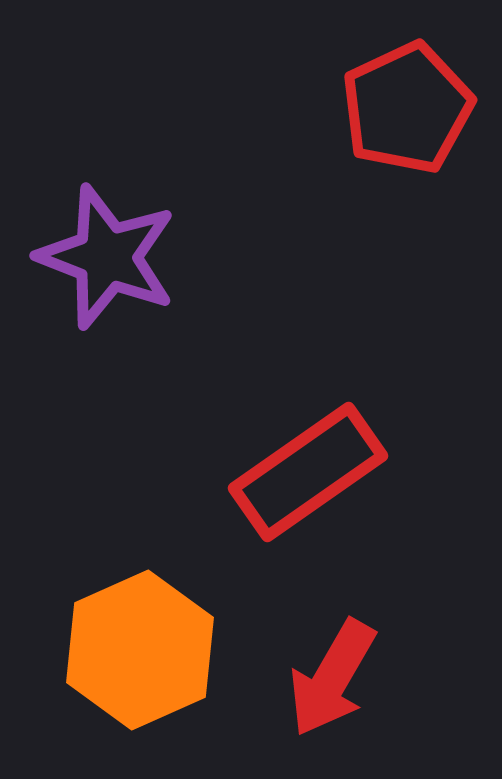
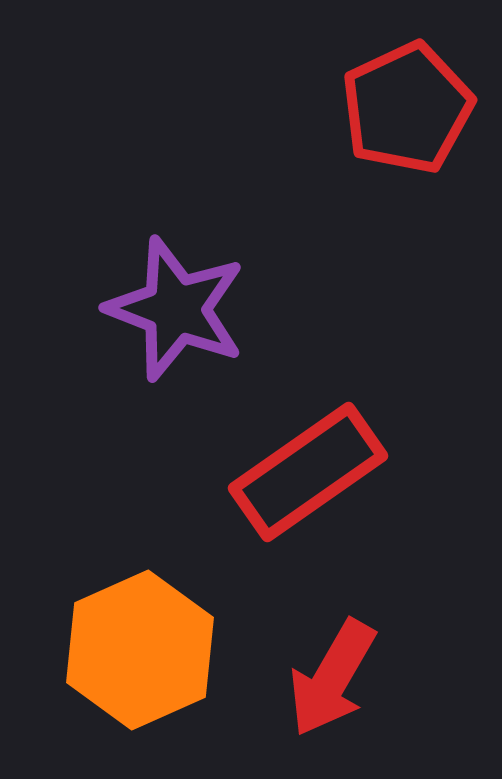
purple star: moved 69 px right, 52 px down
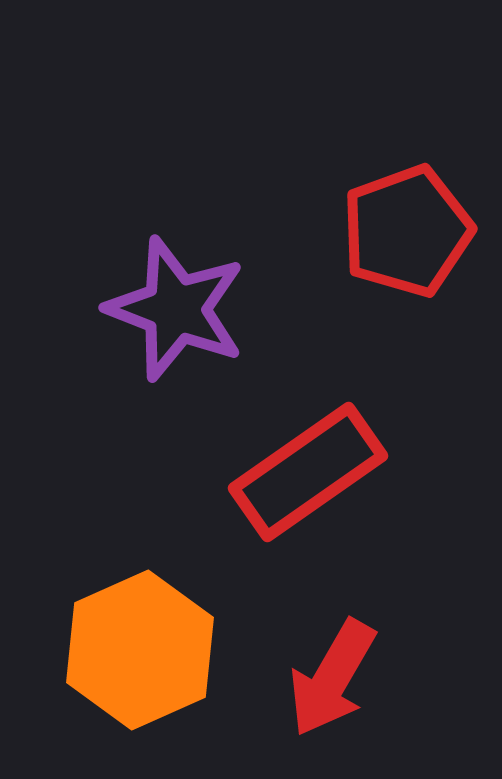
red pentagon: moved 123 px down; rotated 5 degrees clockwise
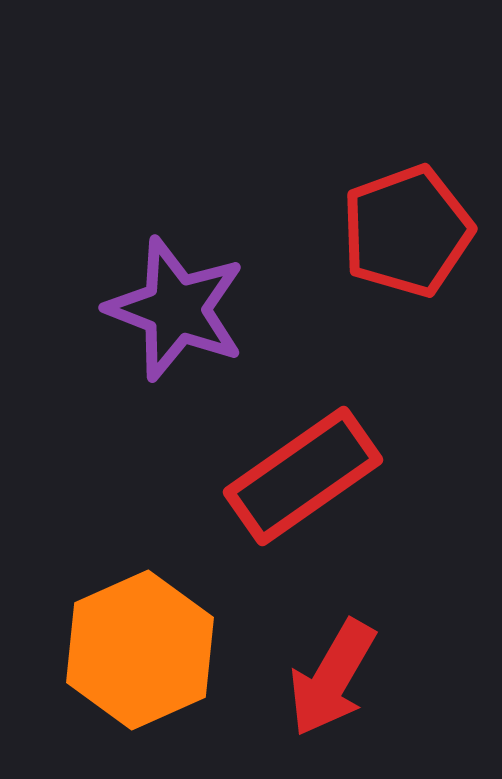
red rectangle: moved 5 px left, 4 px down
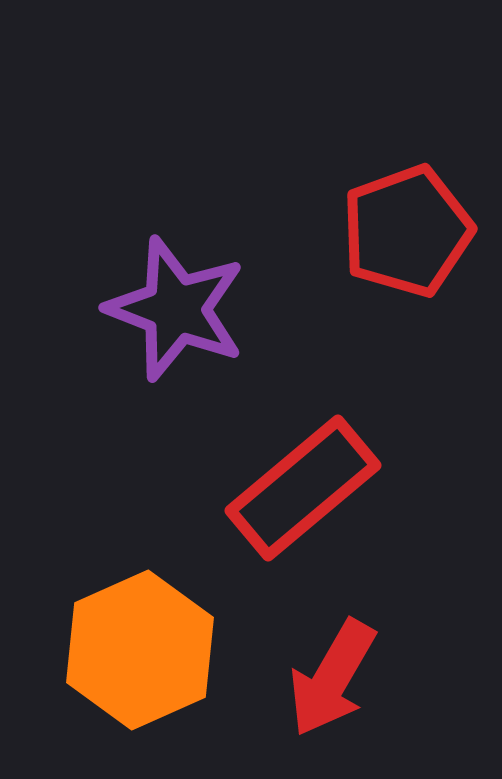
red rectangle: moved 12 px down; rotated 5 degrees counterclockwise
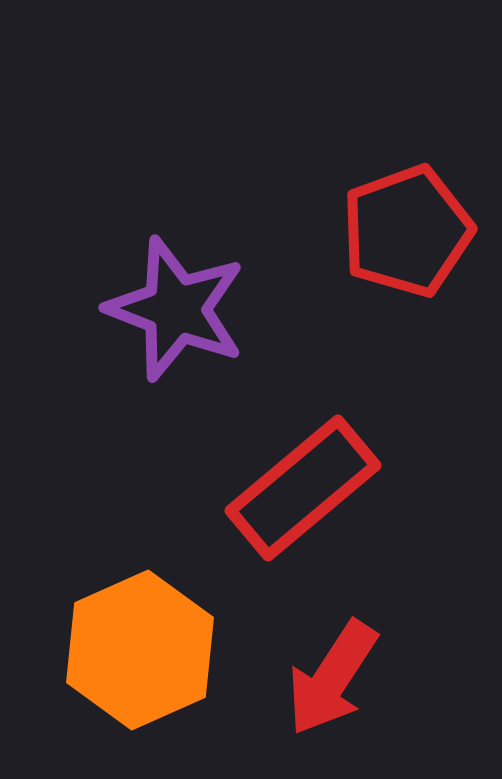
red arrow: rotated 3 degrees clockwise
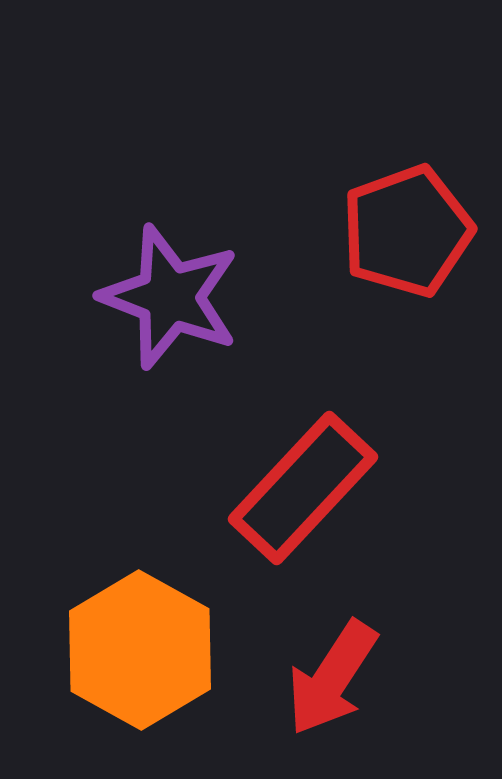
purple star: moved 6 px left, 12 px up
red rectangle: rotated 7 degrees counterclockwise
orange hexagon: rotated 7 degrees counterclockwise
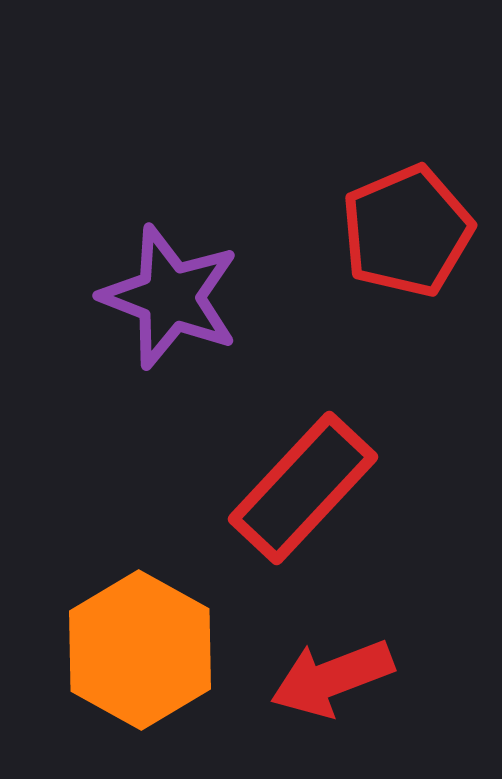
red pentagon: rotated 3 degrees counterclockwise
red arrow: rotated 36 degrees clockwise
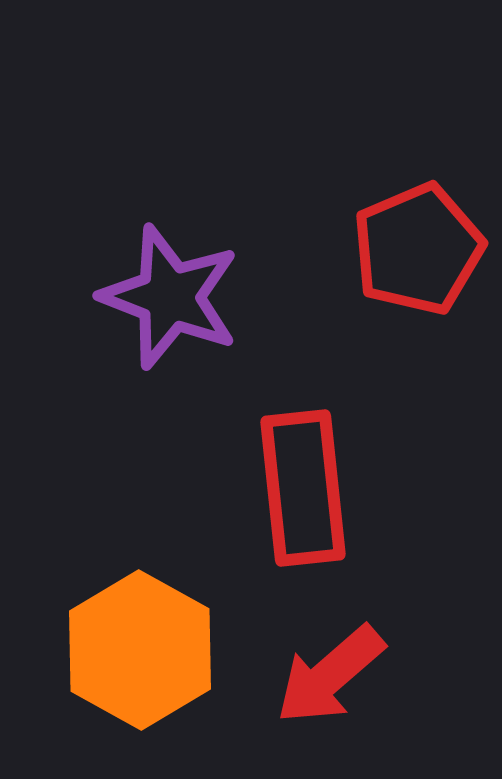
red pentagon: moved 11 px right, 18 px down
red rectangle: rotated 49 degrees counterclockwise
red arrow: moved 2 px left, 3 px up; rotated 20 degrees counterclockwise
